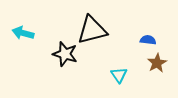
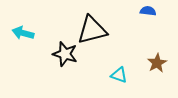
blue semicircle: moved 29 px up
cyan triangle: rotated 36 degrees counterclockwise
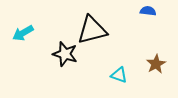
cyan arrow: rotated 45 degrees counterclockwise
brown star: moved 1 px left, 1 px down
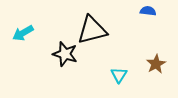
cyan triangle: rotated 42 degrees clockwise
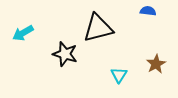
black triangle: moved 6 px right, 2 px up
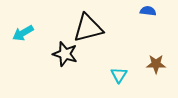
black triangle: moved 10 px left
brown star: rotated 30 degrees clockwise
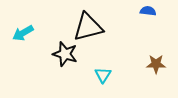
black triangle: moved 1 px up
cyan triangle: moved 16 px left
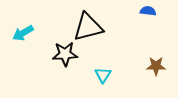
black star: rotated 20 degrees counterclockwise
brown star: moved 2 px down
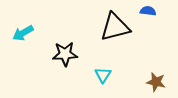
black triangle: moved 27 px right
brown star: moved 16 px down; rotated 12 degrees clockwise
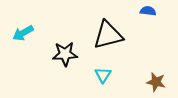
black triangle: moved 7 px left, 8 px down
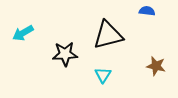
blue semicircle: moved 1 px left
brown star: moved 16 px up
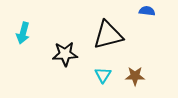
cyan arrow: rotated 45 degrees counterclockwise
brown star: moved 21 px left, 10 px down; rotated 12 degrees counterclockwise
